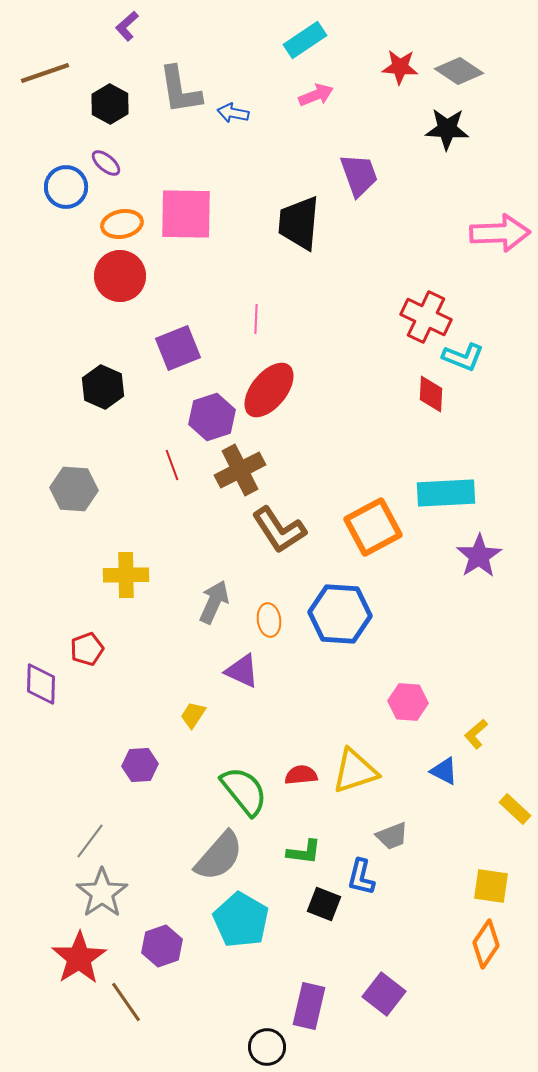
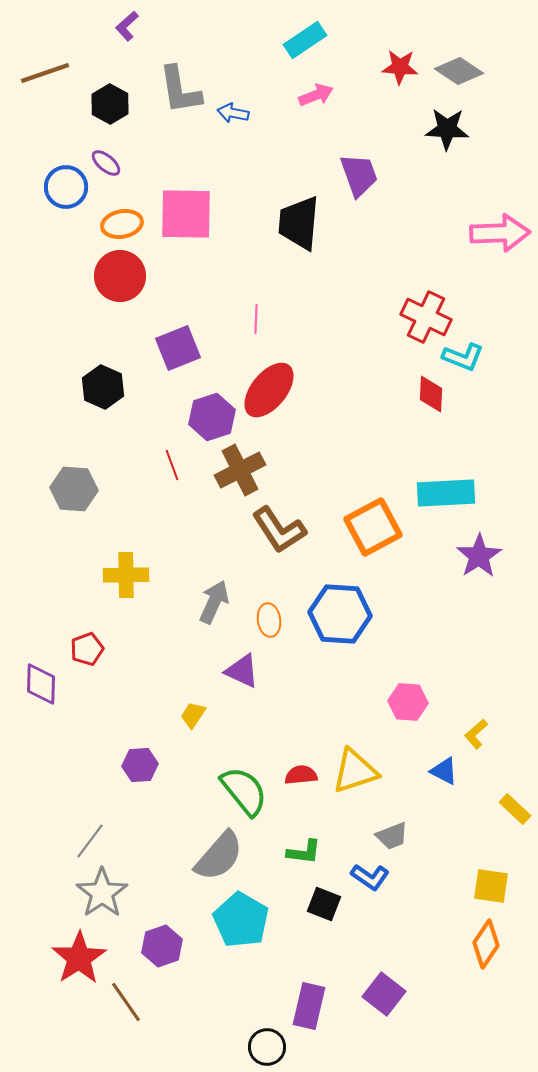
blue L-shape at (361, 877): moved 9 px right; rotated 69 degrees counterclockwise
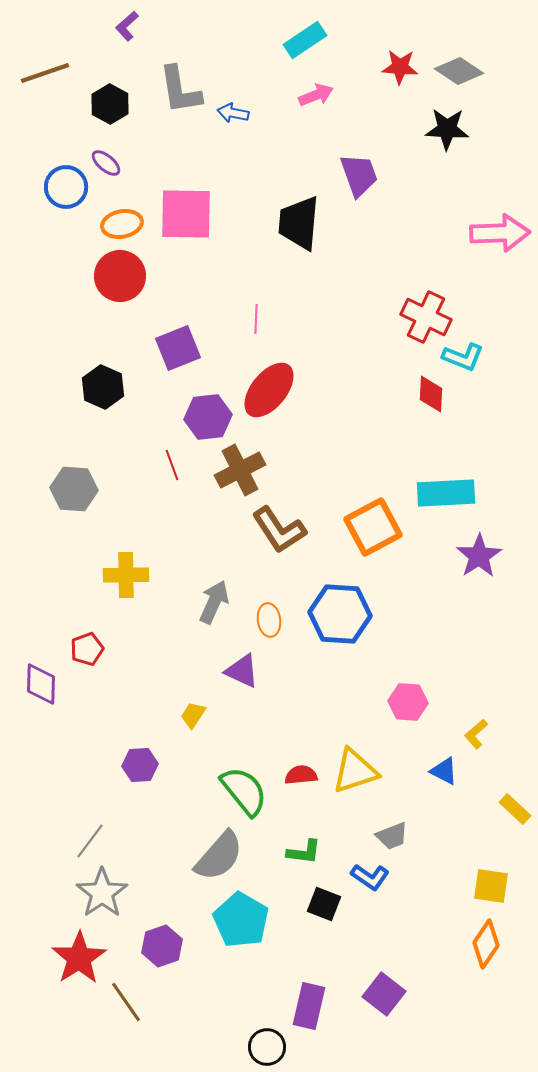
purple hexagon at (212, 417): moved 4 px left; rotated 12 degrees clockwise
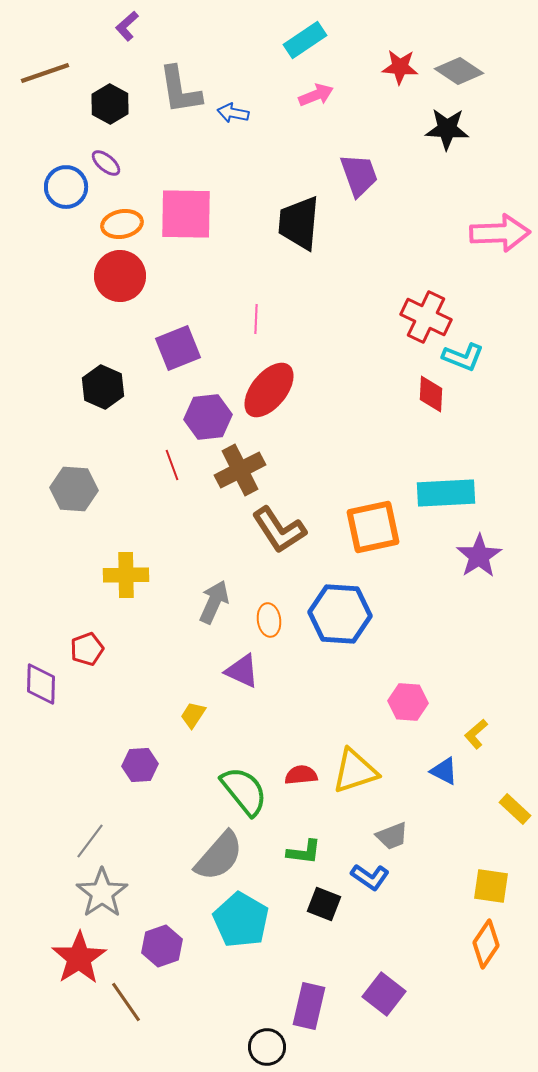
orange square at (373, 527): rotated 16 degrees clockwise
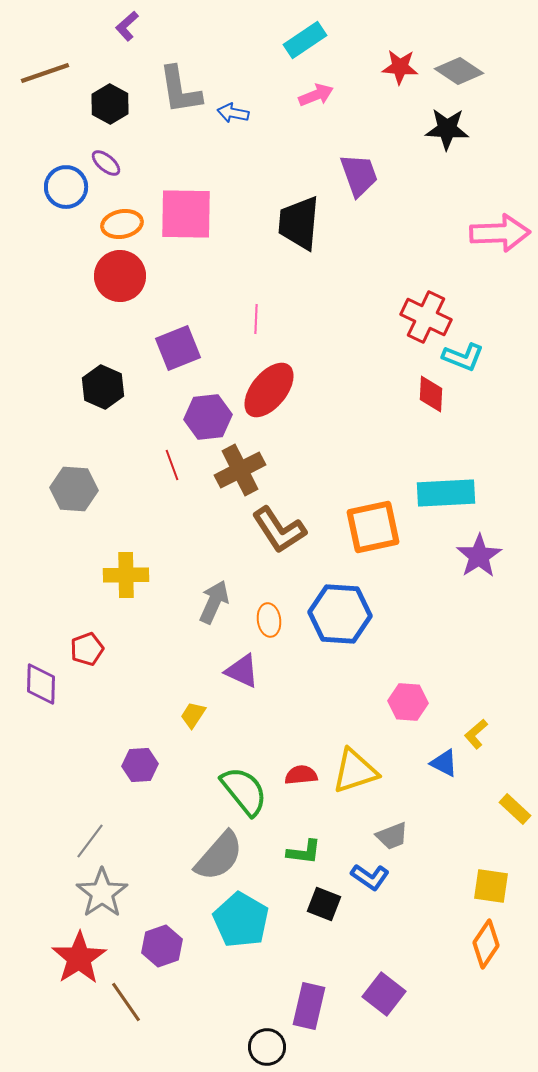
blue triangle at (444, 771): moved 8 px up
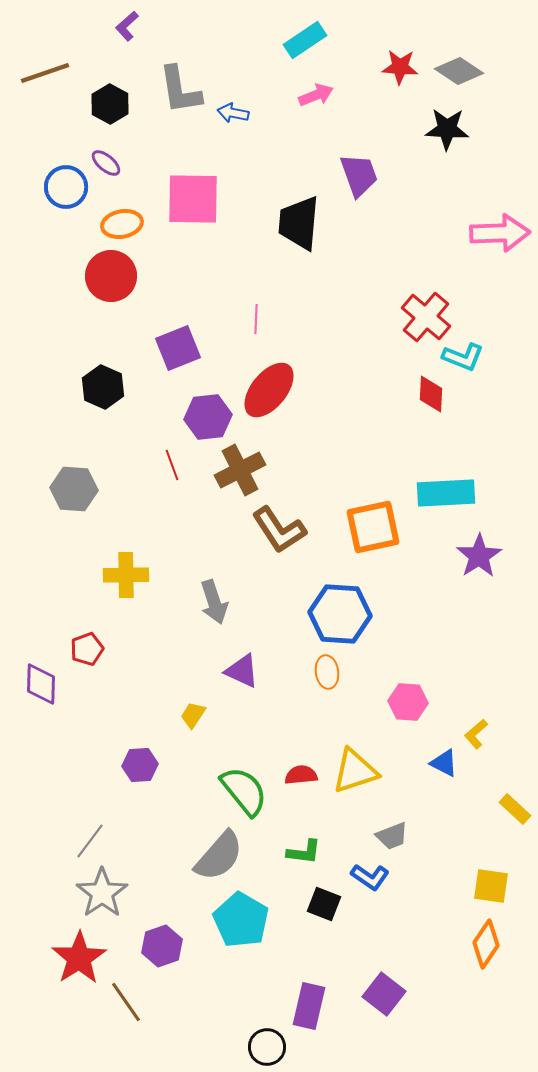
pink square at (186, 214): moved 7 px right, 15 px up
red circle at (120, 276): moved 9 px left
red cross at (426, 317): rotated 15 degrees clockwise
gray arrow at (214, 602): rotated 138 degrees clockwise
orange ellipse at (269, 620): moved 58 px right, 52 px down
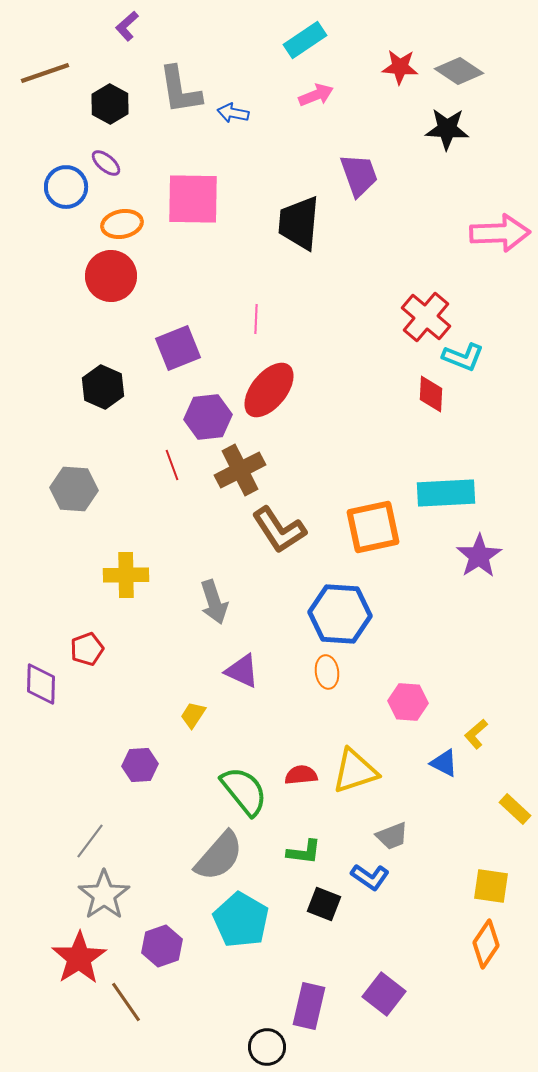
gray star at (102, 893): moved 2 px right, 2 px down
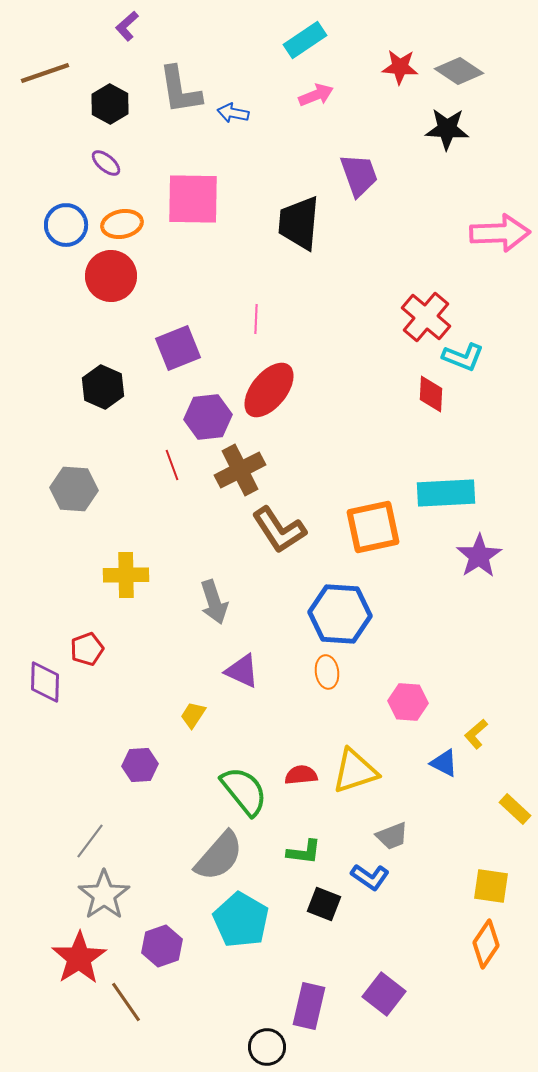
blue circle at (66, 187): moved 38 px down
purple diamond at (41, 684): moved 4 px right, 2 px up
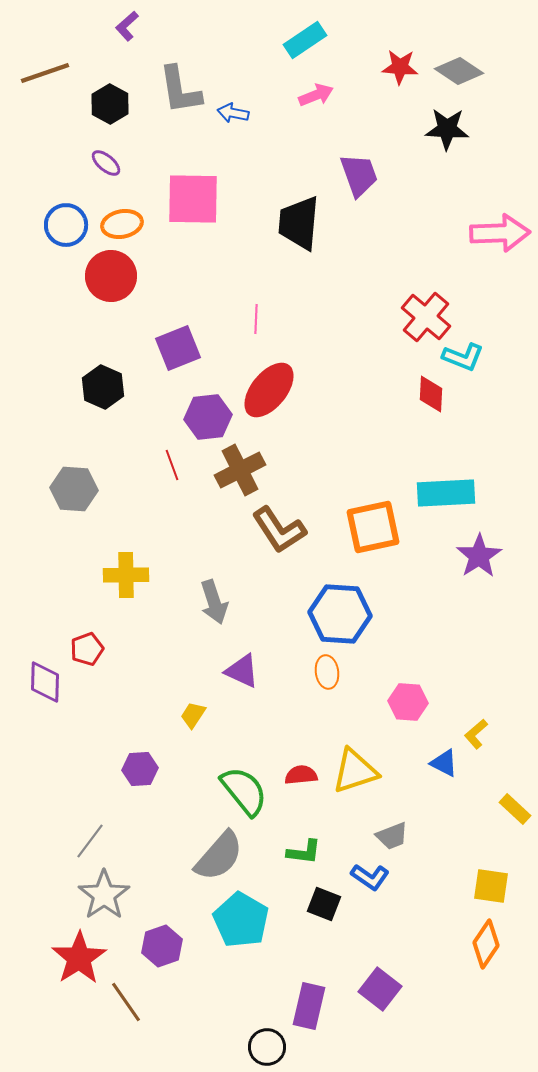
purple hexagon at (140, 765): moved 4 px down
purple square at (384, 994): moved 4 px left, 5 px up
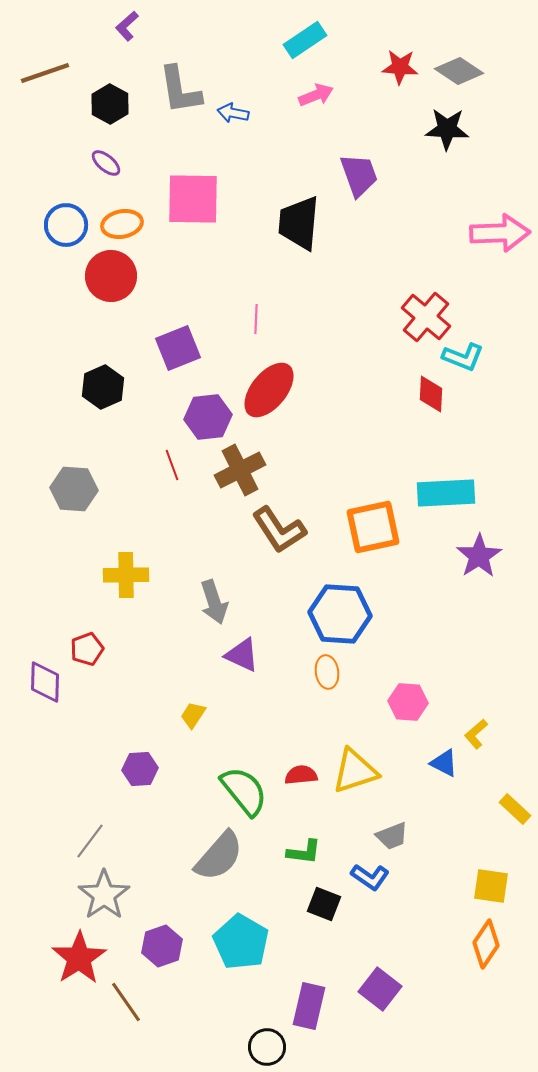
black hexagon at (103, 387): rotated 12 degrees clockwise
purple triangle at (242, 671): moved 16 px up
cyan pentagon at (241, 920): moved 22 px down
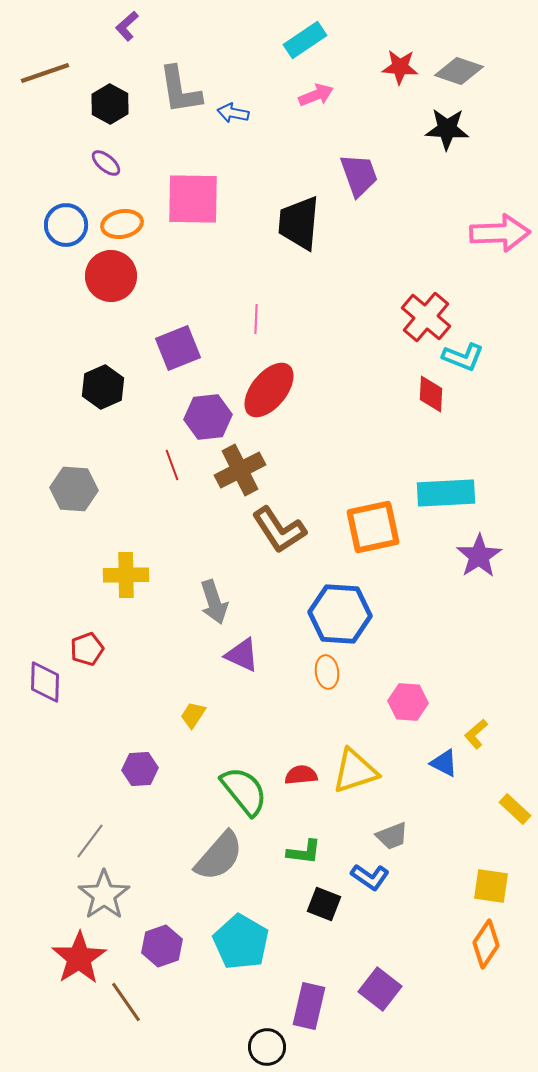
gray diamond at (459, 71): rotated 15 degrees counterclockwise
